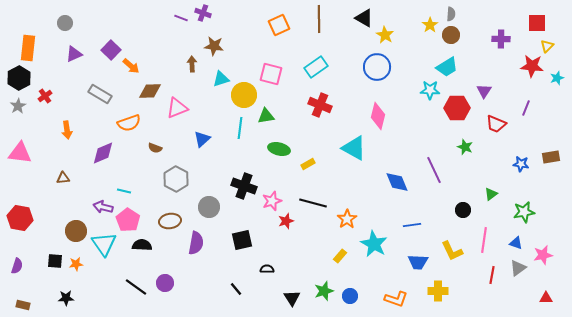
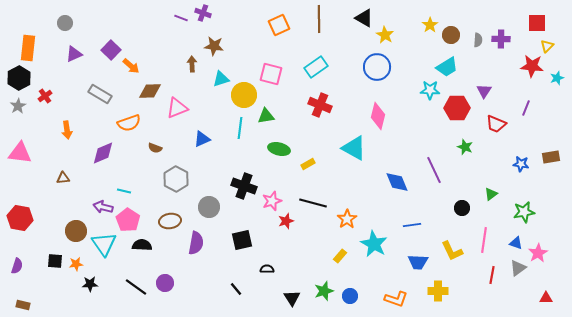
gray semicircle at (451, 14): moved 27 px right, 26 px down
blue triangle at (202, 139): rotated 18 degrees clockwise
black circle at (463, 210): moved 1 px left, 2 px up
pink star at (543, 255): moved 5 px left, 2 px up; rotated 18 degrees counterclockwise
black star at (66, 298): moved 24 px right, 14 px up
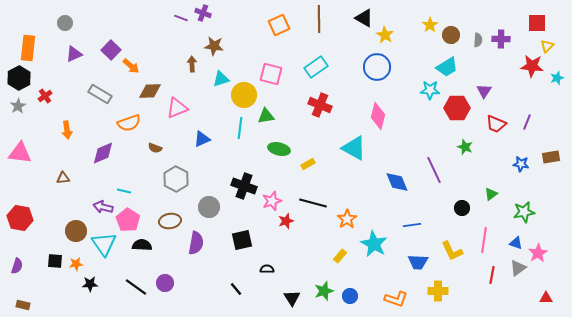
purple line at (526, 108): moved 1 px right, 14 px down
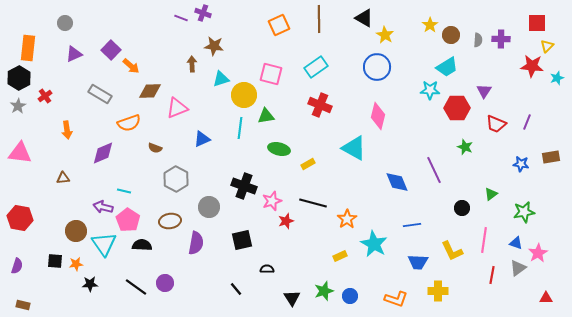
yellow rectangle at (340, 256): rotated 24 degrees clockwise
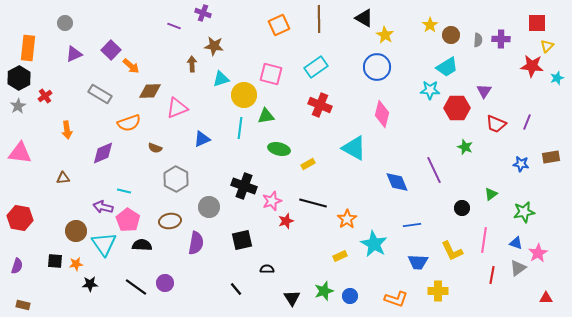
purple line at (181, 18): moved 7 px left, 8 px down
pink diamond at (378, 116): moved 4 px right, 2 px up
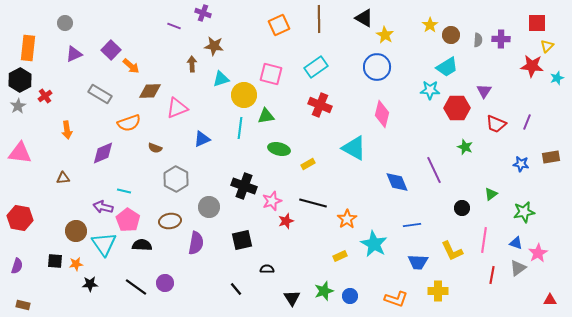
black hexagon at (19, 78): moved 1 px right, 2 px down
red triangle at (546, 298): moved 4 px right, 2 px down
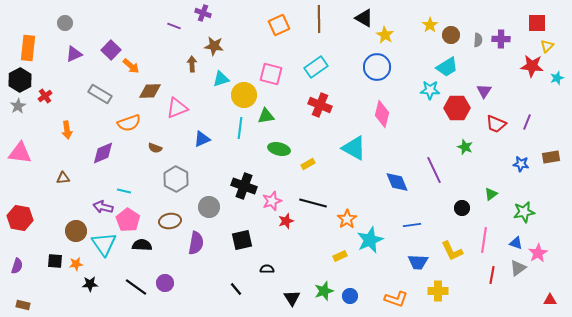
cyan star at (374, 244): moved 4 px left, 4 px up; rotated 20 degrees clockwise
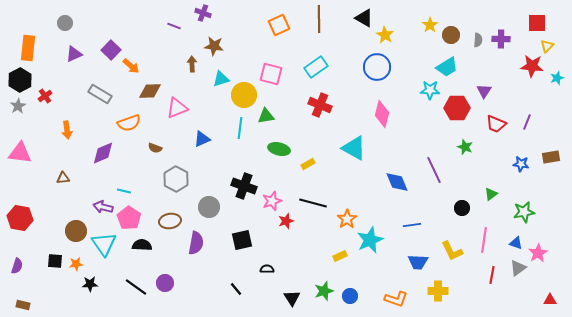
pink pentagon at (128, 220): moved 1 px right, 2 px up
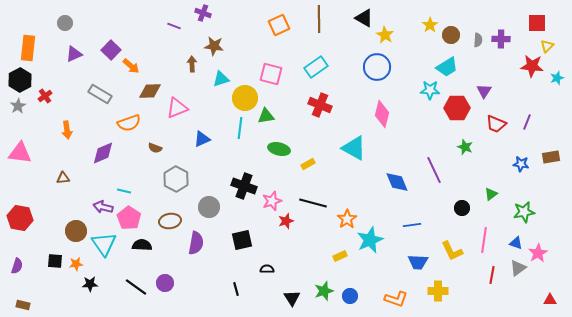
yellow circle at (244, 95): moved 1 px right, 3 px down
black line at (236, 289): rotated 24 degrees clockwise
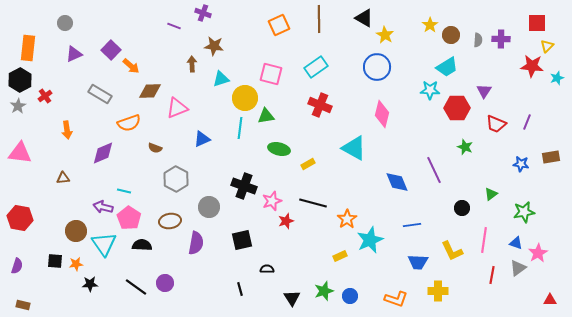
black line at (236, 289): moved 4 px right
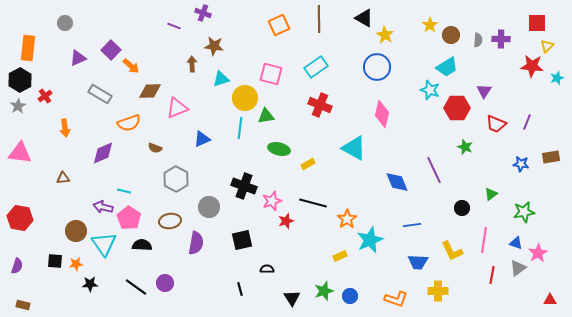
purple triangle at (74, 54): moved 4 px right, 4 px down
cyan star at (430, 90): rotated 18 degrees clockwise
orange arrow at (67, 130): moved 2 px left, 2 px up
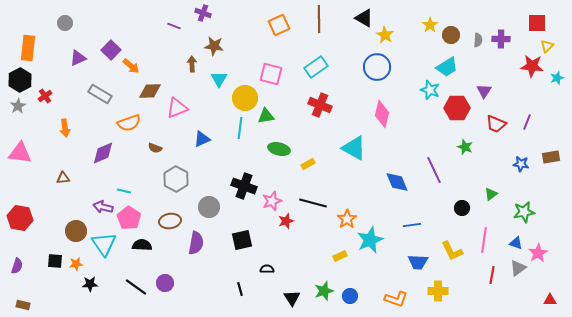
cyan triangle at (221, 79): moved 2 px left; rotated 42 degrees counterclockwise
